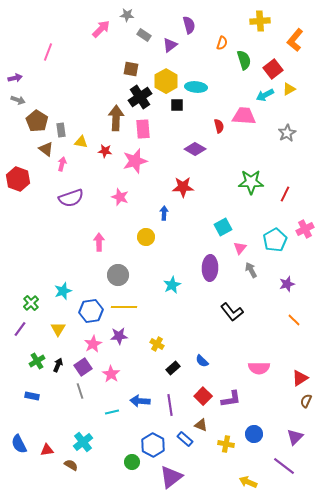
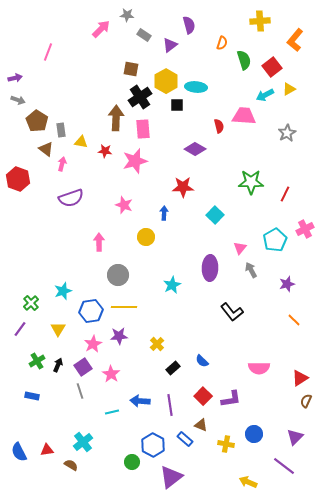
red square at (273, 69): moved 1 px left, 2 px up
pink star at (120, 197): moved 4 px right, 8 px down
cyan square at (223, 227): moved 8 px left, 12 px up; rotated 18 degrees counterclockwise
yellow cross at (157, 344): rotated 16 degrees clockwise
blue semicircle at (19, 444): moved 8 px down
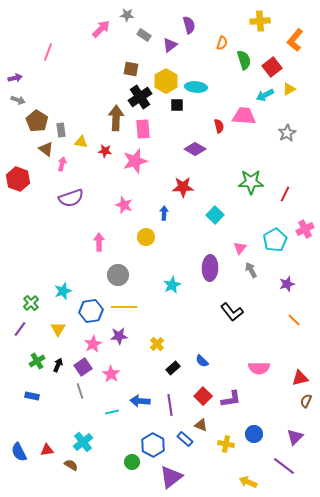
red triangle at (300, 378): rotated 18 degrees clockwise
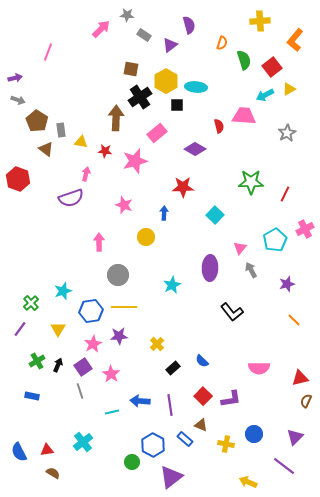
pink rectangle at (143, 129): moved 14 px right, 4 px down; rotated 54 degrees clockwise
pink arrow at (62, 164): moved 24 px right, 10 px down
brown semicircle at (71, 465): moved 18 px left, 8 px down
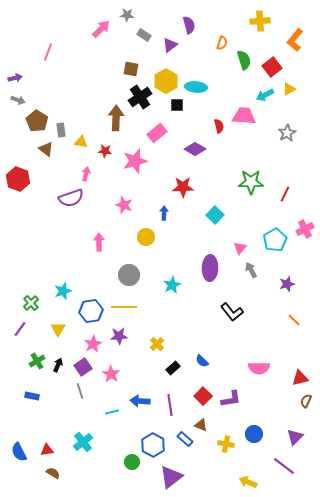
gray circle at (118, 275): moved 11 px right
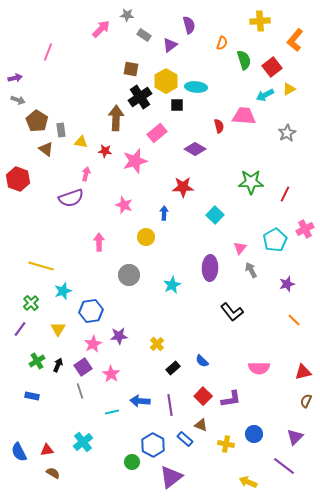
yellow line at (124, 307): moved 83 px left, 41 px up; rotated 15 degrees clockwise
red triangle at (300, 378): moved 3 px right, 6 px up
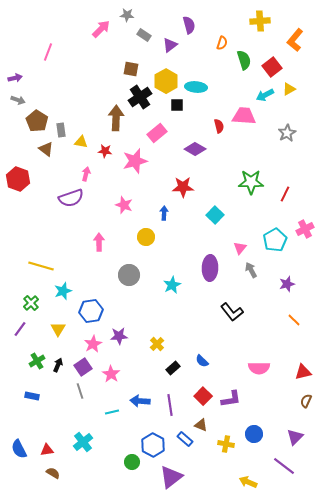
blue semicircle at (19, 452): moved 3 px up
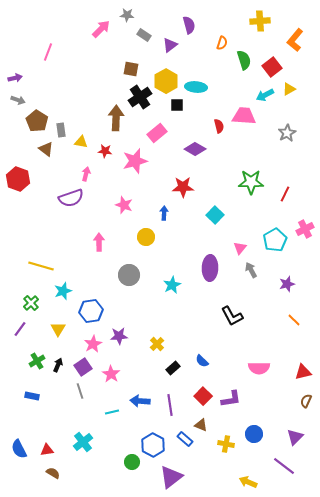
black L-shape at (232, 312): moved 4 px down; rotated 10 degrees clockwise
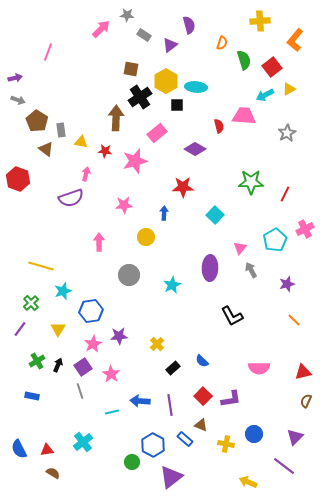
pink star at (124, 205): rotated 24 degrees counterclockwise
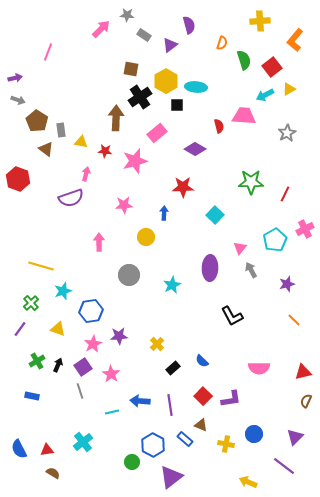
yellow triangle at (58, 329): rotated 42 degrees counterclockwise
